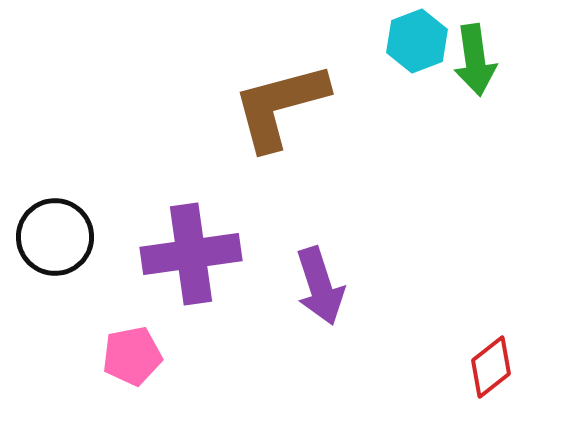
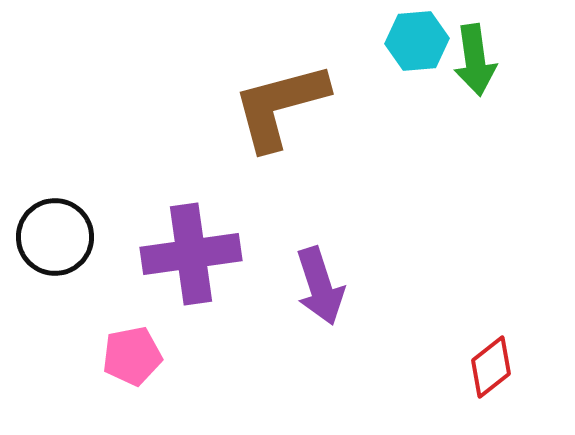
cyan hexagon: rotated 16 degrees clockwise
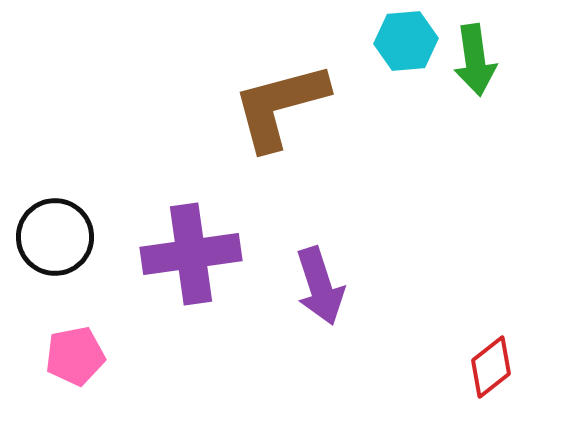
cyan hexagon: moved 11 px left
pink pentagon: moved 57 px left
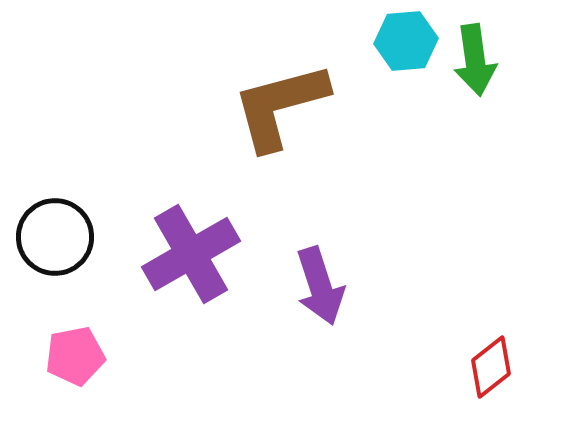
purple cross: rotated 22 degrees counterclockwise
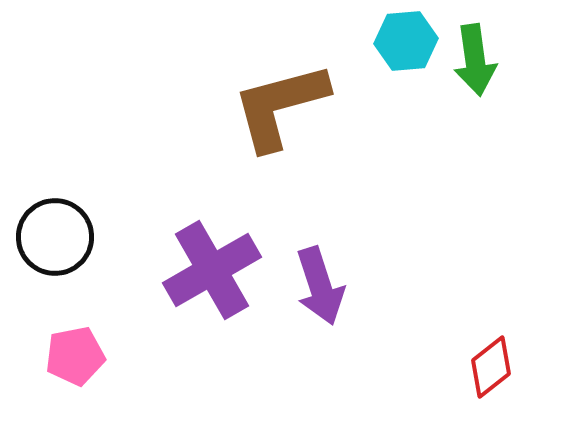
purple cross: moved 21 px right, 16 px down
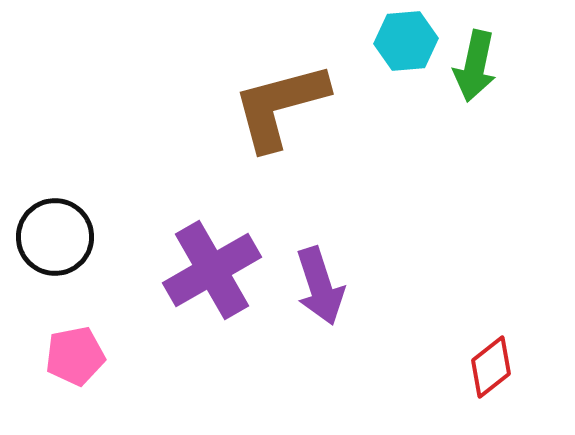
green arrow: moved 6 px down; rotated 20 degrees clockwise
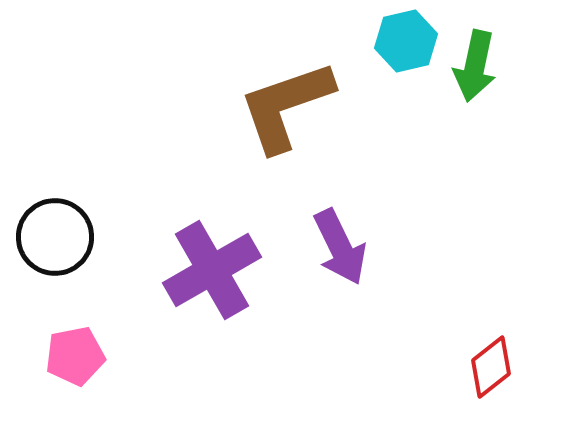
cyan hexagon: rotated 8 degrees counterclockwise
brown L-shape: moved 6 px right; rotated 4 degrees counterclockwise
purple arrow: moved 20 px right, 39 px up; rotated 8 degrees counterclockwise
